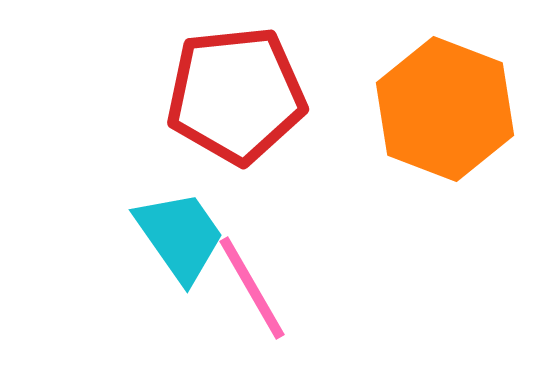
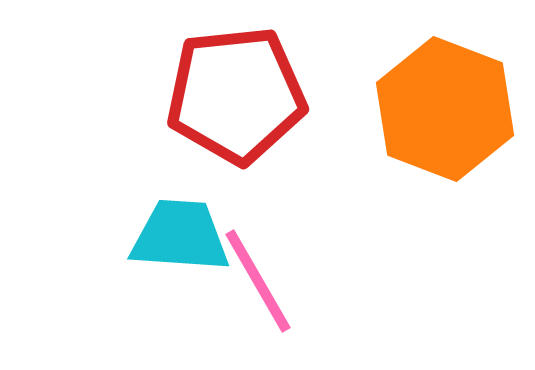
cyan trapezoid: rotated 51 degrees counterclockwise
pink line: moved 6 px right, 7 px up
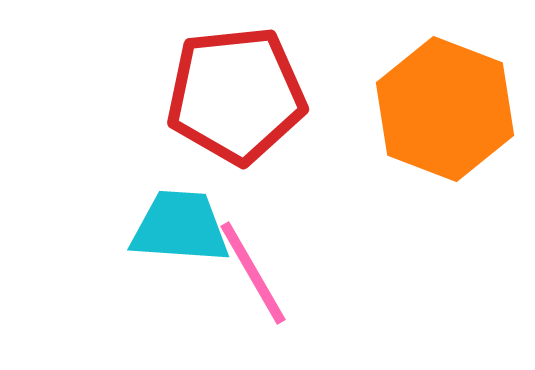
cyan trapezoid: moved 9 px up
pink line: moved 5 px left, 8 px up
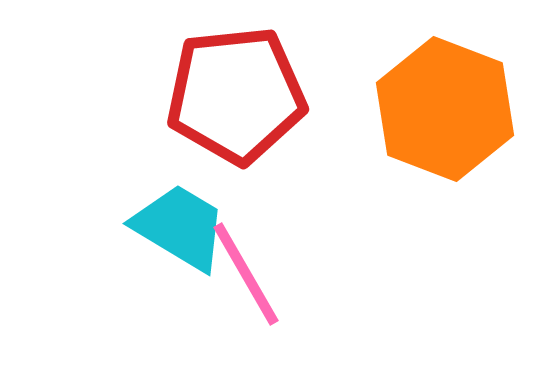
cyan trapezoid: rotated 27 degrees clockwise
pink line: moved 7 px left, 1 px down
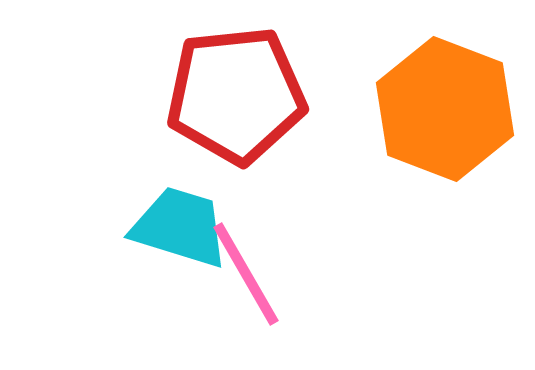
cyan trapezoid: rotated 14 degrees counterclockwise
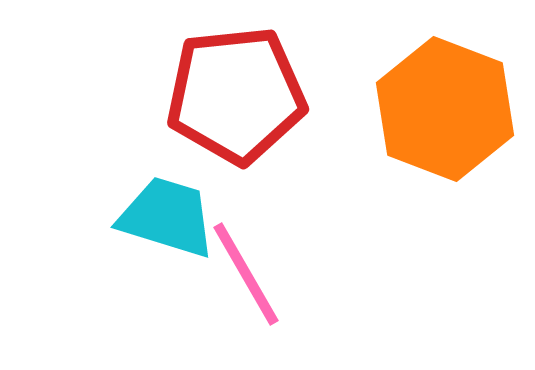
cyan trapezoid: moved 13 px left, 10 px up
